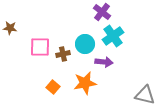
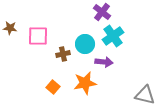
pink square: moved 2 px left, 11 px up
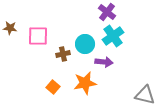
purple cross: moved 5 px right
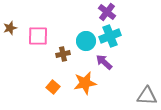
brown star: rotated 24 degrees counterclockwise
cyan cross: moved 3 px left; rotated 15 degrees clockwise
cyan circle: moved 1 px right, 3 px up
purple arrow: rotated 144 degrees counterclockwise
gray triangle: moved 2 px right, 1 px down; rotated 10 degrees counterclockwise
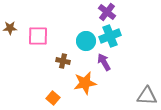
brown star: rotated 16 degrees clockwise
brown cross: moved 7 px down; rotated 24 degrees clockwise
purple arrow: rotated 18 degrees clockwise
orange square: moved 11 px down
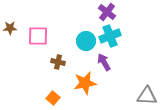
brown cross: moved 5 px left, 1 px down
